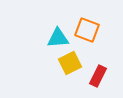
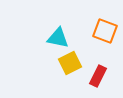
orange square: moved 18 px right, 1 px down
cyan triangle: rotated 15 degrees clockwise
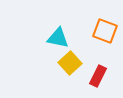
yellow square: rotated 15 degrees counterclockwise
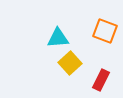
cyan triangle: rotated 15 degrees counterclockwise
red rectangle: moved 3 px right, 4 px down
